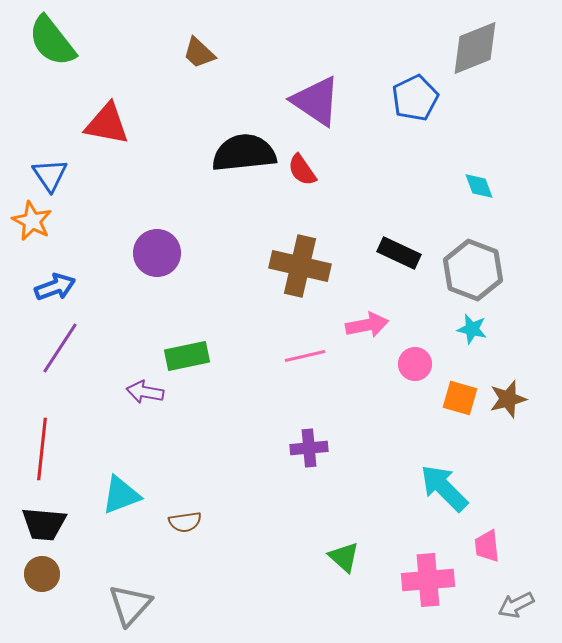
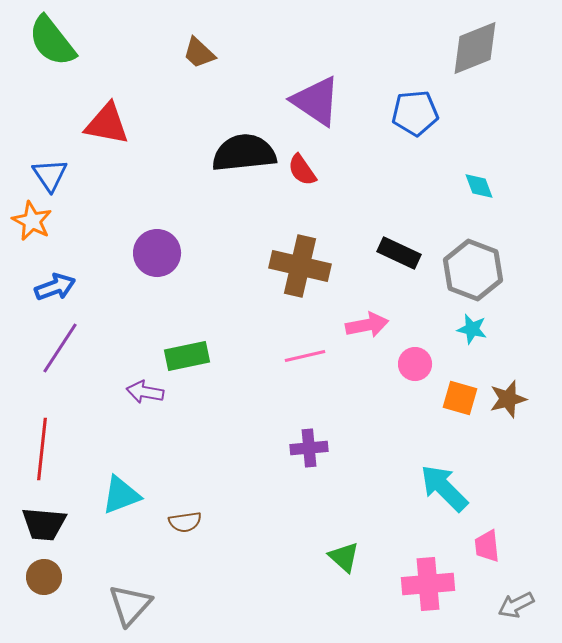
blue pentagon: moved 15 px down; rotated 21 degrees clockwise
brown circle: moved 2 px right, 3 px down
pink cross: moved 4 px down
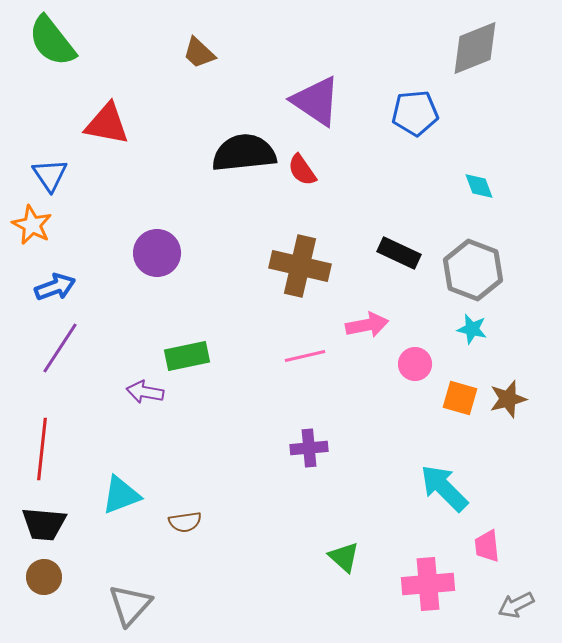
orange star: moved 4 px down
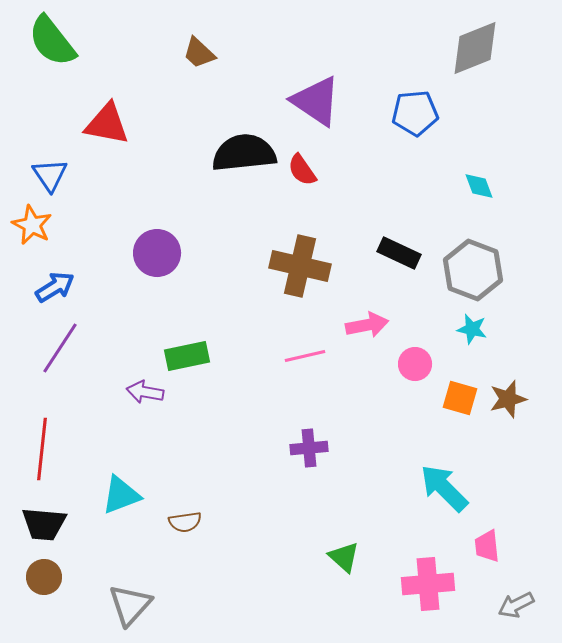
blue arrow: rotated 12 degrees counterclockwise
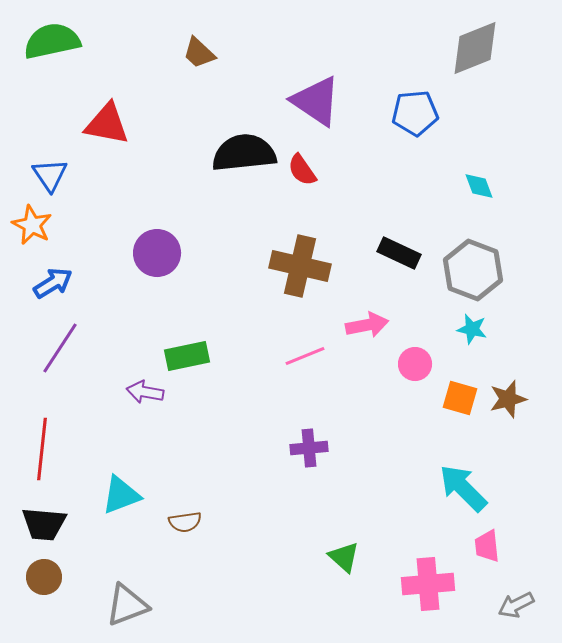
green semicircle: rotated 116 degrees clockwise
blue arrow: moved 2 px left, 4 px up
pink line: rotated 9 degrees counterclockwise
cyan arrow: moved 19 px right
gray triangle: moved 3 px left; rotated 27 degrees clockwise
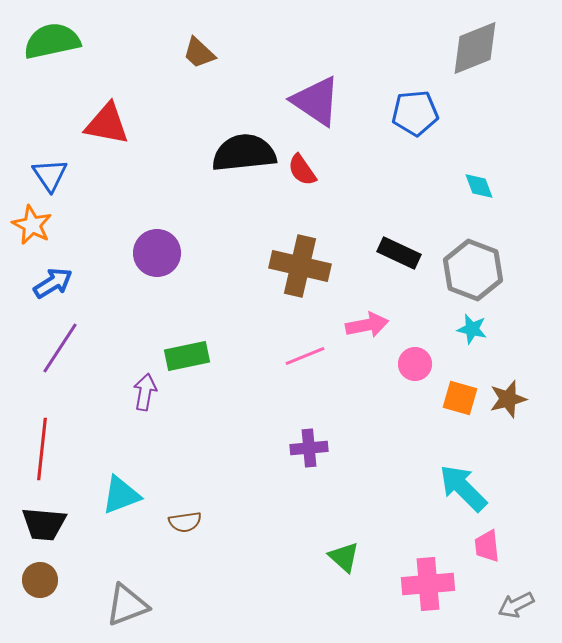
purple arrow: rotated 90 degrees clockwise
brown circle: moved 4 px left, 3 px down
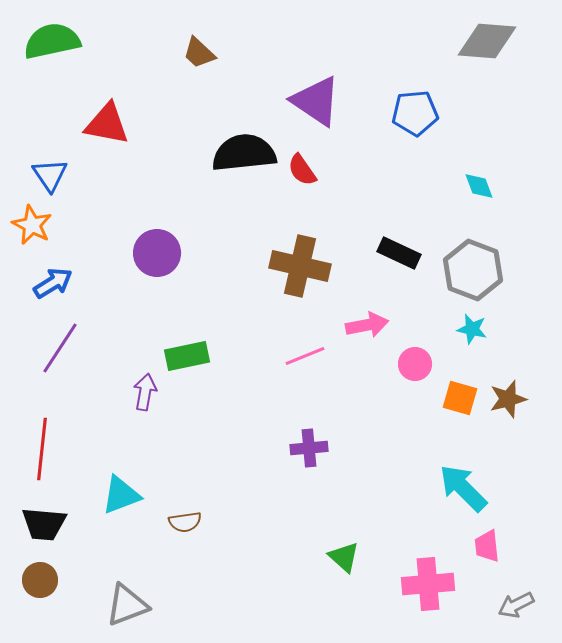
gray diamond: moved 12 px right, 7 px up; rotated 26 degrees clockwise
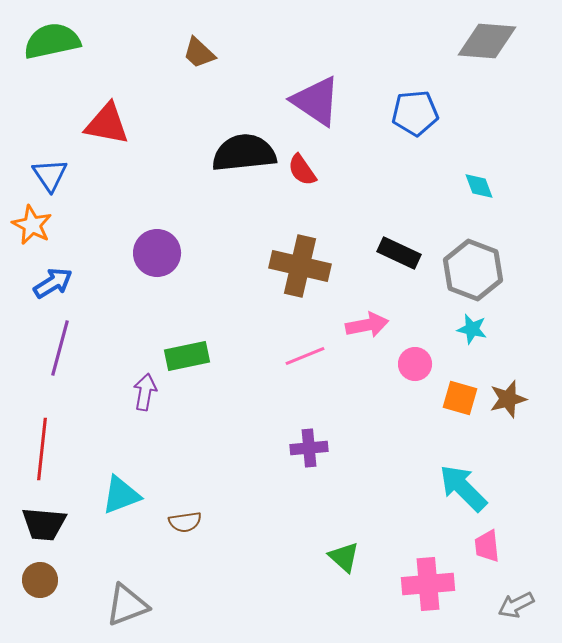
purple line: rotated 18 degrees counterclockwise
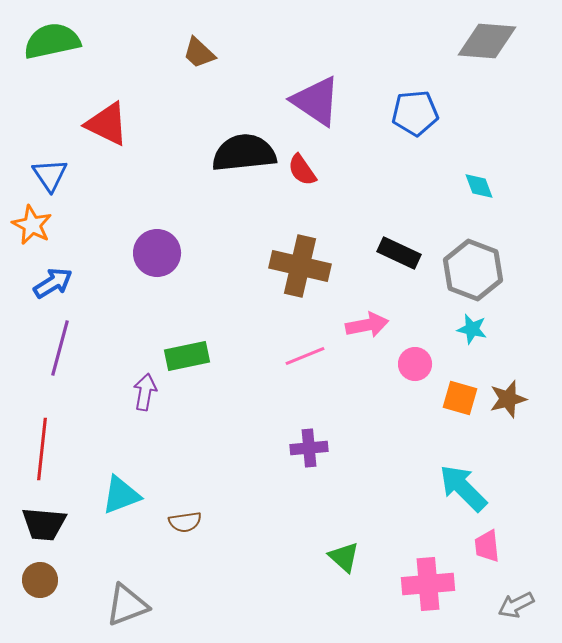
red triangle: rotated 15 degrees clockwise
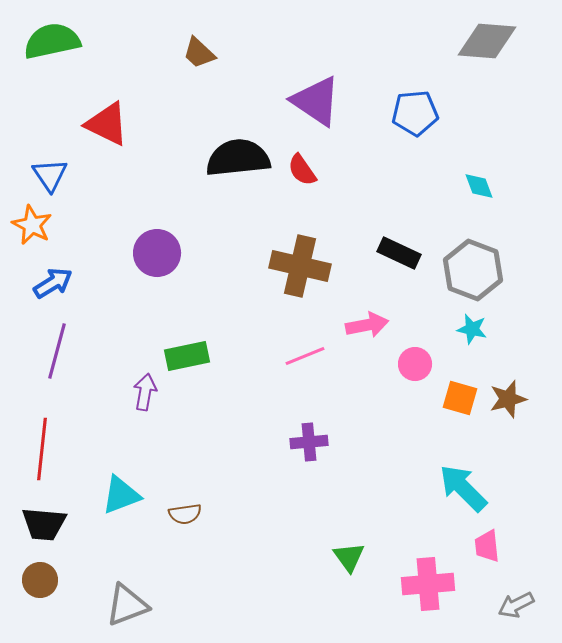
black semicircle: moved 6 px left, 5 px down
purple line: moved 3 px left, 3 px down
purple cross: moved 6 px up
brown semicircle: moved 8 px up
green triangle: moved 5 px right; rotated 12 degrees clockwise
